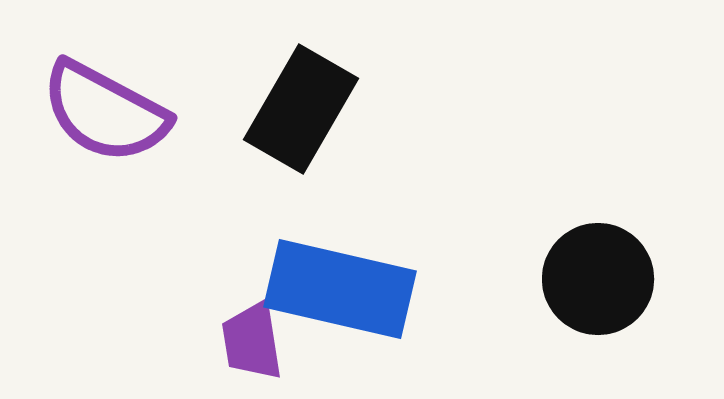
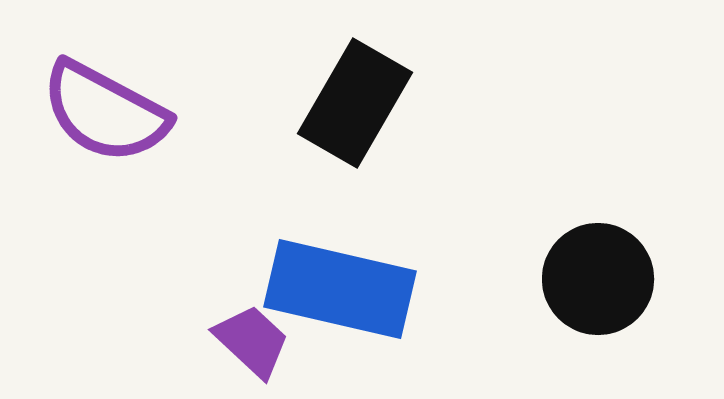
black rectangle: moved 54 px right, 6 px up
purple trapezoid: rotated 142 degrees clockwise
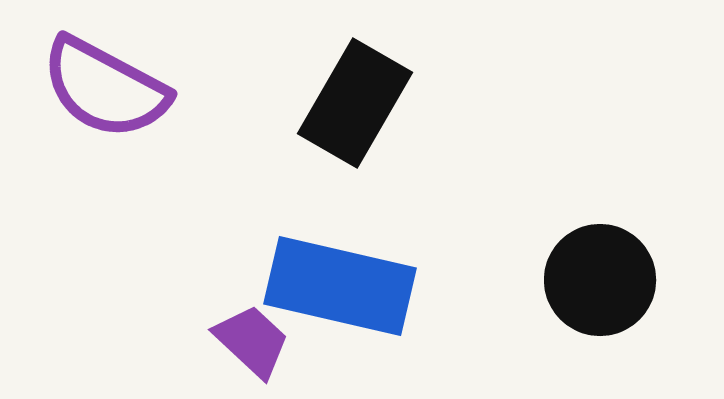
purple semicircle: moved 24 px up
black circle: moved 2 px right, 1 px down
blue rectangle: moved 3 px up
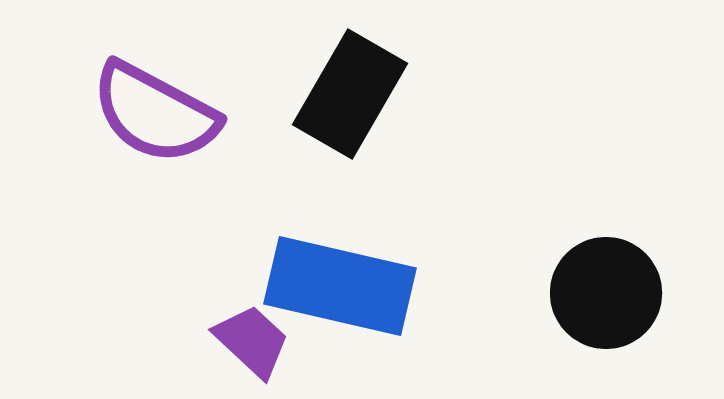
purple semicircle: moved 50 px right, 25 px down
black rectangle: moved 5 px left, 9 px up
black circle: moved 6 px right, 13 px down
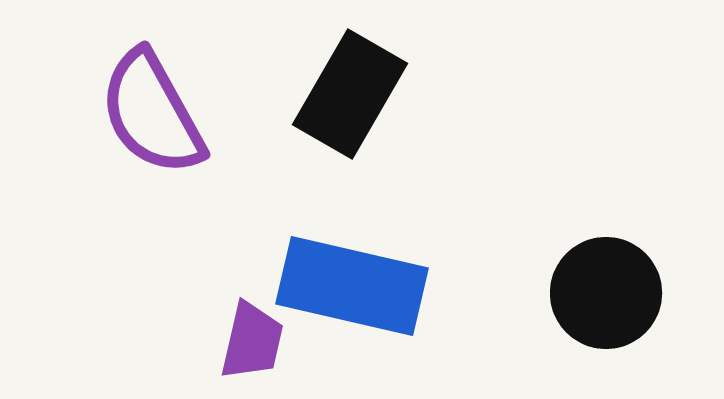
purple semicircle: moved 3 px left; rotated 33 degrees clockwise
blue rectangle: moved 12 px right
purple trapezoid: rotated 60 degrees clockwise
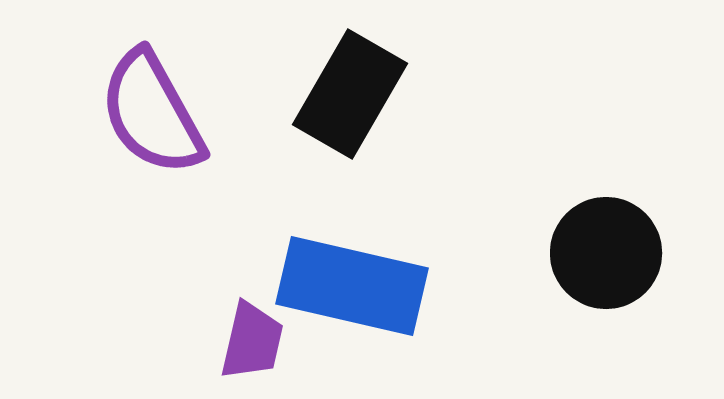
black circle: moved 40 px up
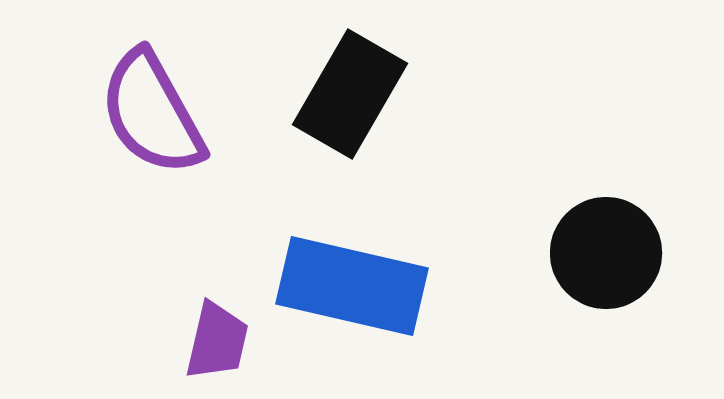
purple trapezoid: moved 35 px left
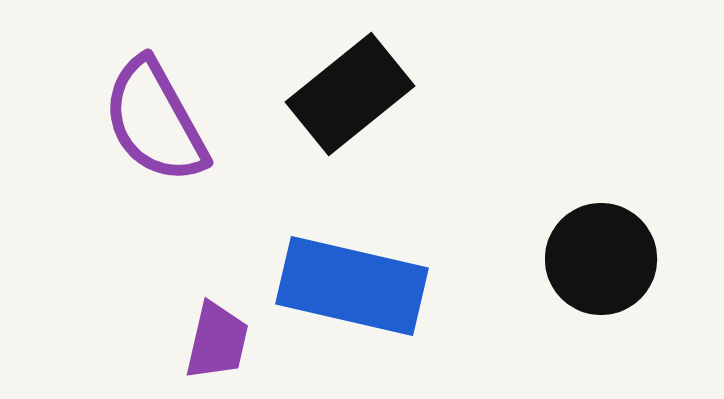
black rectangle: rotated 21 degrees clockwise
purple semicircle: moved 3 px right, 8 px down
black circle: moved 5 px left, 6 px down
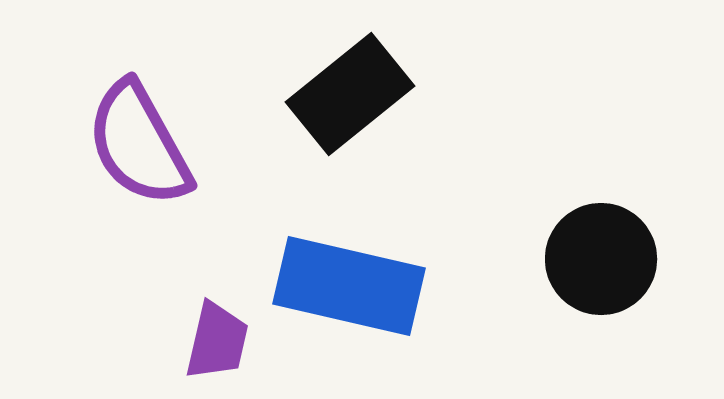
purple semicircle: moved 16 px left, 23 px down
blue rectangle: moved 3 px left
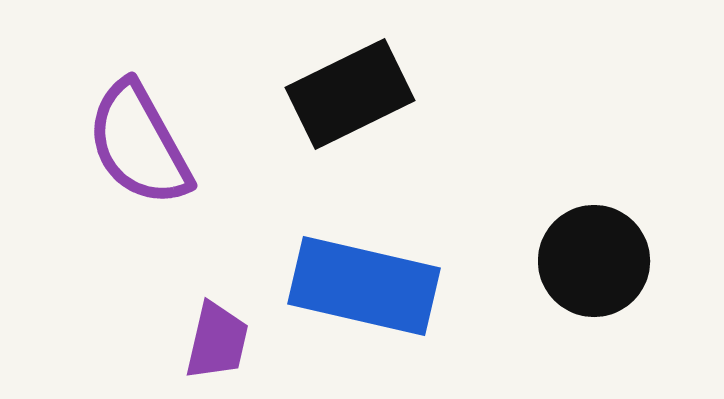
black rectangle: rotated 13 degrees clockwise
black circle: moved 7 px left, 2 px down
blue rectangle: moved 15 px right
